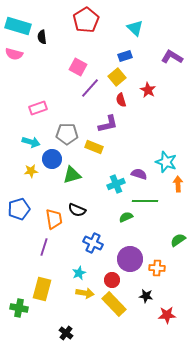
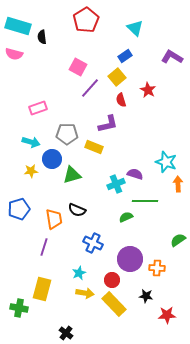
blue rectangle at (125, 56): rotated 16 degrees counterclockwise
purple semicircle at (139, 174): moved 4 px left
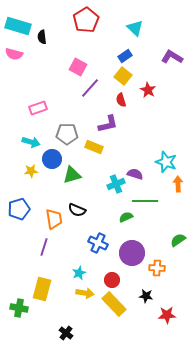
yellow square at (117, 77): moved 6 px right, 1 px up; rotated 12 degrees counterclockwise
blue cross at (93, 243): moved 5 px right
purple circle at (130, 259): moved 2 px right, 6 px up
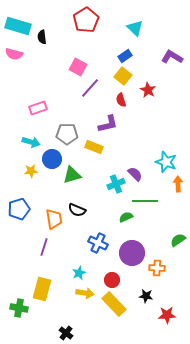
purple semicircle at (135, 174): rotated 28 degrees clockwise
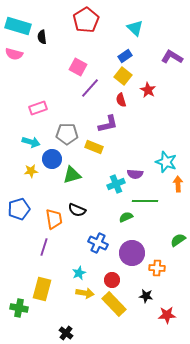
purple semicircle at (135, 174): rotated 140 degrees clockwise
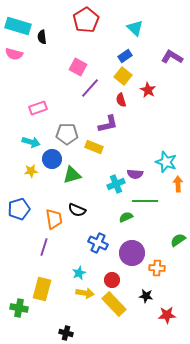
black cross at (66, 333): rotated 24 degrees counterclockwise
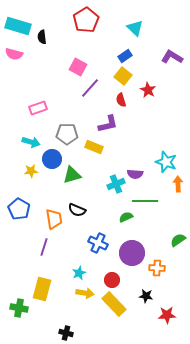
blue pentagon at (19, 209): rotated 25 degrees counterclockwise
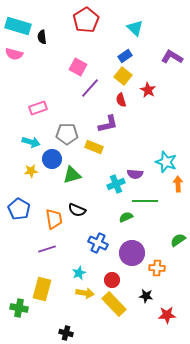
purple line at (44, 247): moved 3 px right, 2 px down; rotated 54 degrees clockwise
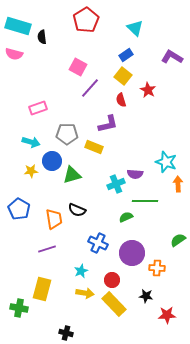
blue rectangle at (125, 56): moved 1 px right, 1 px up
blue circle at (52, 159): moved 2 px down
cyan star at (79, 273): moved 2 px right, 2 px up
